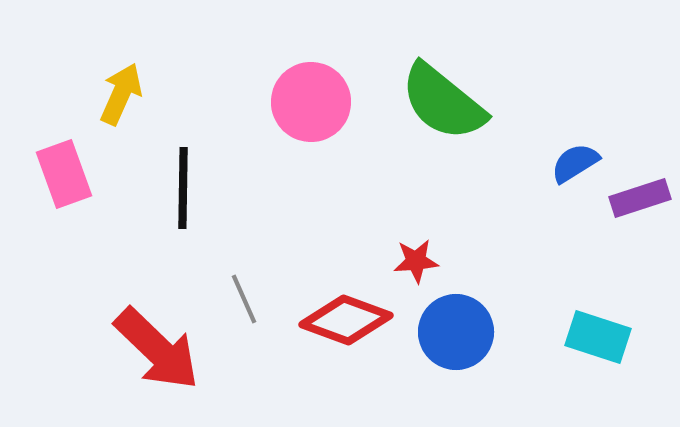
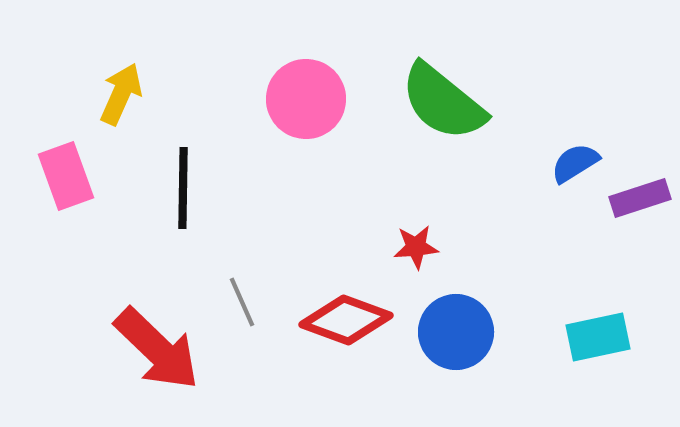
pink circle: moved 5 px left, 3 px up
pink rectangle: moved 2 px right, 2 px down
red star: moved 14 px up
gray line: moved 2 px left, 3 px down
cyan rectangle: rotated 30 degrees counterclockwise
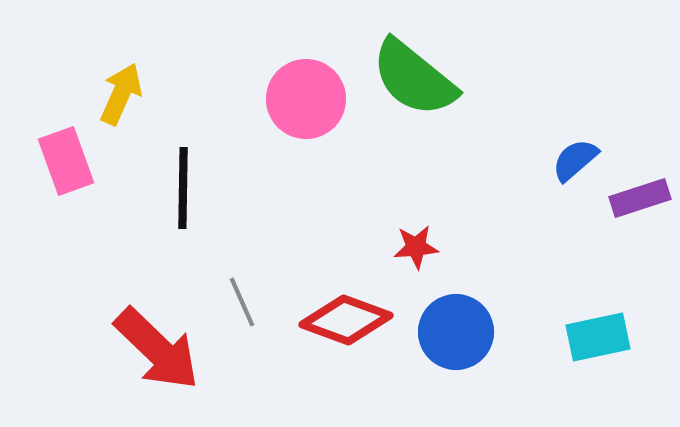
green semicircle: moved 29 px left, 24 px up
blue semicircle: moved 3 px up; rotated 9 degrees counterclockwise
pink rectangle: moved 15 px up
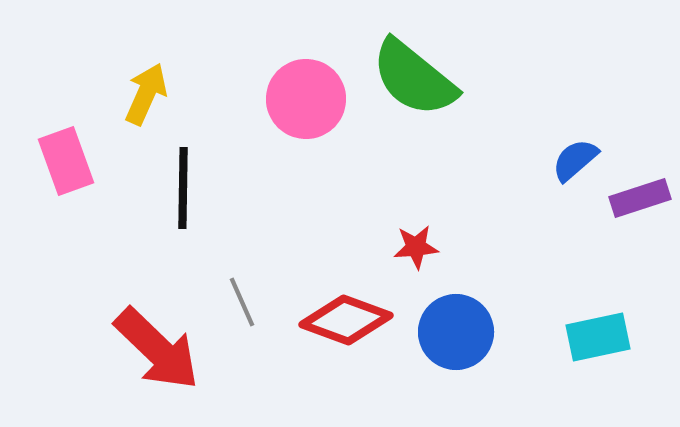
yellow arrow: moved 25 px right
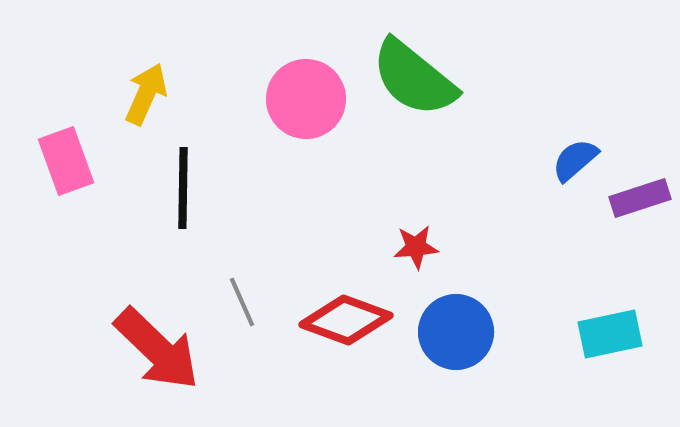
cyan rectangle: moved 12 px right, 3 px up
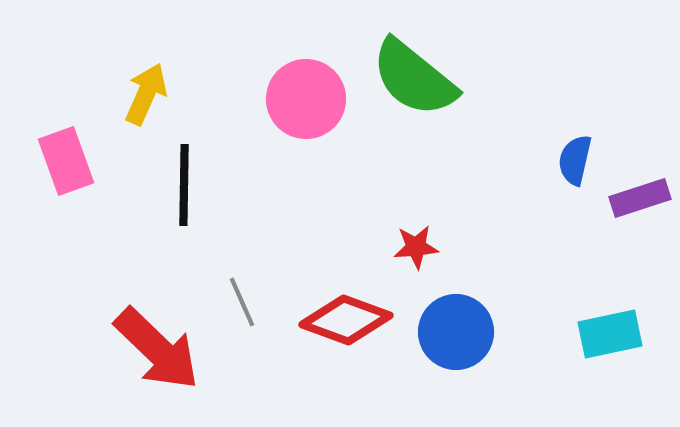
blue semicircle: rotated 36 degrees counterclockwise
black line: moved 1 px right, 3 px up
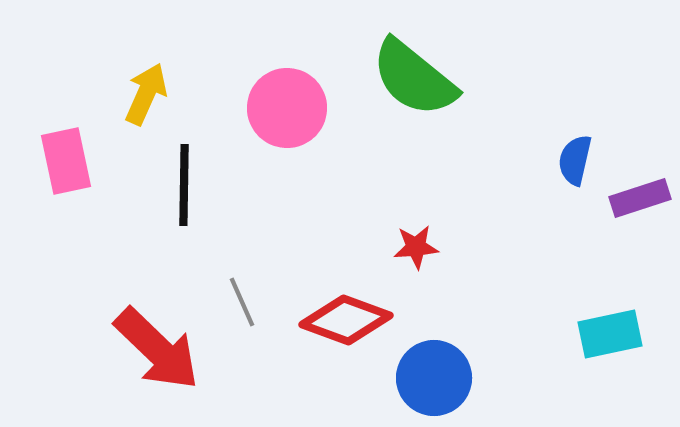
pink circle: moved 19 px left, 9 px down
pink rectangle: rotated 8 degrees clockwise
blue circle: moved 22 px left, 46 px down
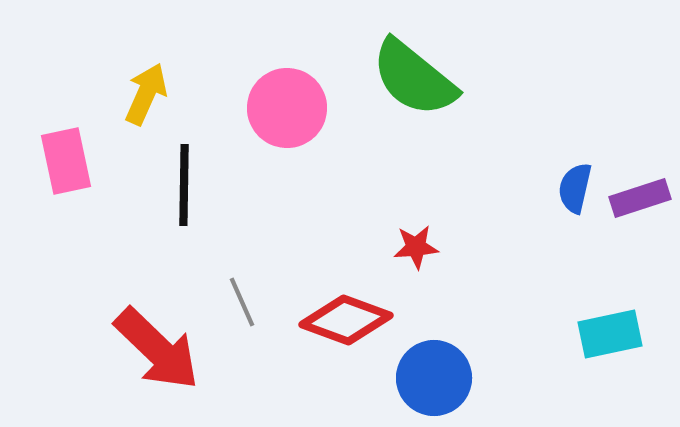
blue semicircle: moved 28 px down
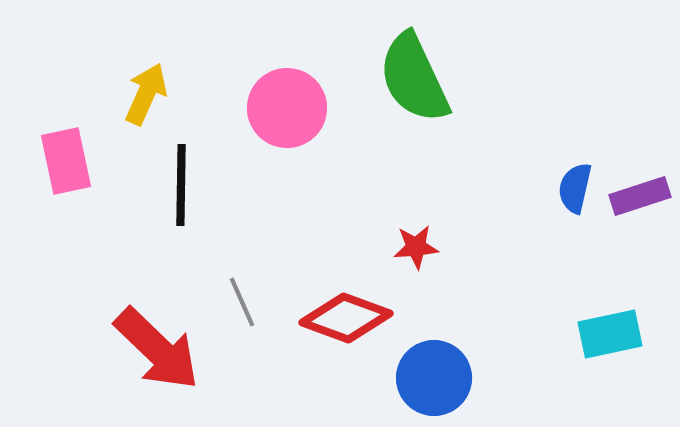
green semicircle: rotated 26 degrees clockwise
black line: moved 3 px left
purple rectangle: moved 2 px up
red diamond: moved 2 px up
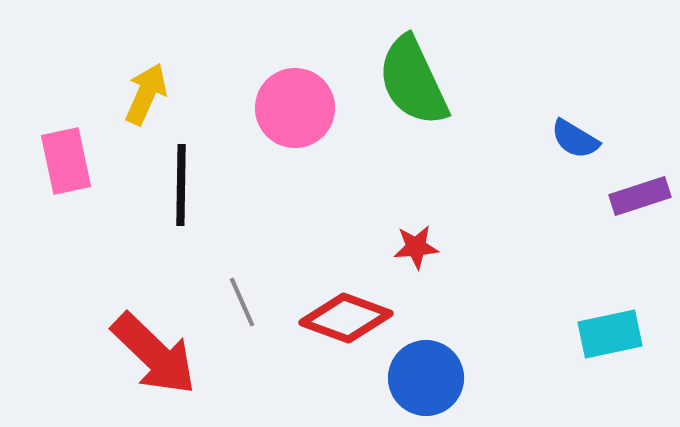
green semicircle: moved 1 px left, 3 px down
pink circle: moved 8 px right
blue semicircle: moved 49 px up; rotated 72 degrees counterclockwise
red arrow: moved 3 px left, 5 px down
blue circle: moved 8 px left
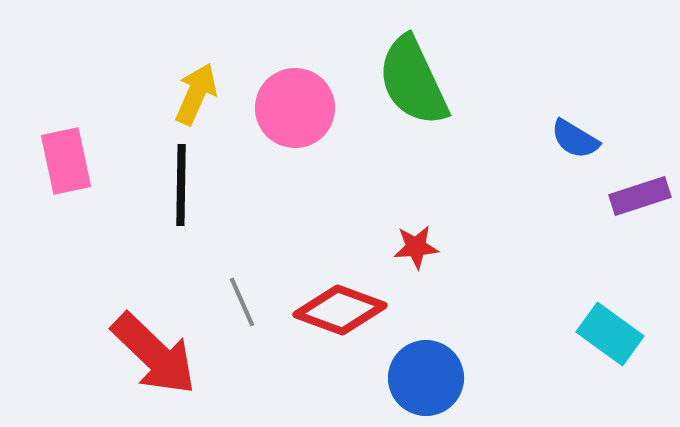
yellow arrow: moved 50 px right
red diamond: moved 6 px left, 8 px up
cyan rectangle: rotated 48 degrees clockwise
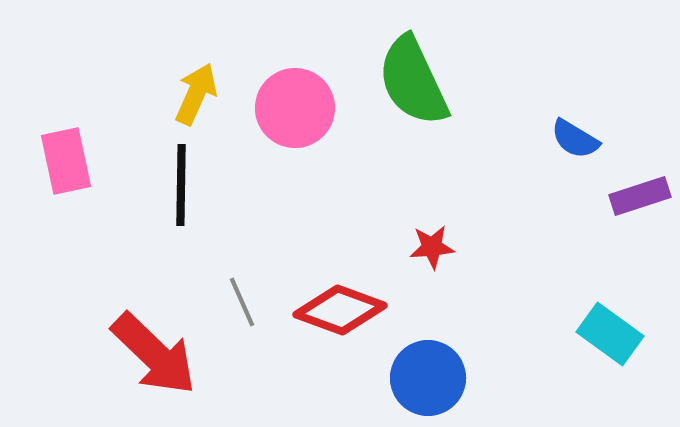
red star: moved 16 px right
blue circle: moved 2 px right
